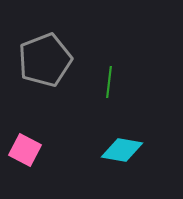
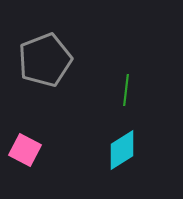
green line: moved 17 px right, 8 px down
cyan diamond: rotated 42 degrees counterclockwise
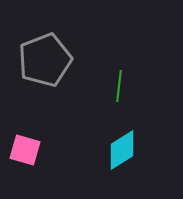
green line: moved 7 px left, 4 px up
pink square: rotated 12 degrees counterclockwise
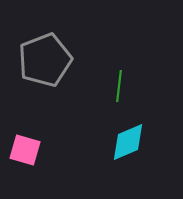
cyan diamond: moved 6 px right, 8 px up; rotated 9 degrees clockwise
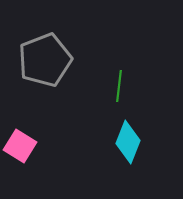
cyan diamond: rotated 45 degrees counterclockwise
pink square: moved 5 px left, 4 px up; rotated 16 degrees clockwise
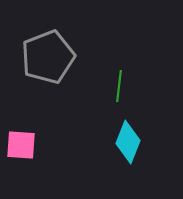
gray pentagon: moved 3 px right, 3 px up
pink square: moved 1 px right, 1 px up; rotated 28 degrees counterclockwise
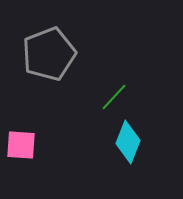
gray pentagon: moved 1 px right, 3 px up
green line: moved 5 px left, 11 px down; rotated 36 degrees clockwise
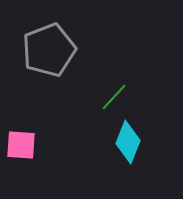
gray pentagon: moved 4 px up
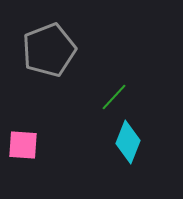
pink square: moved 2 px right
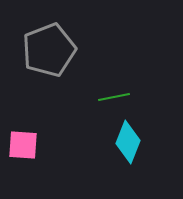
green line: rotated 36 degrees clockwise
